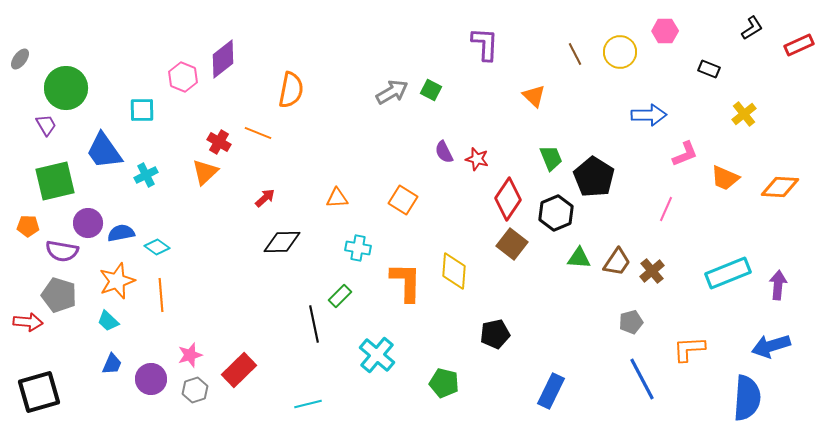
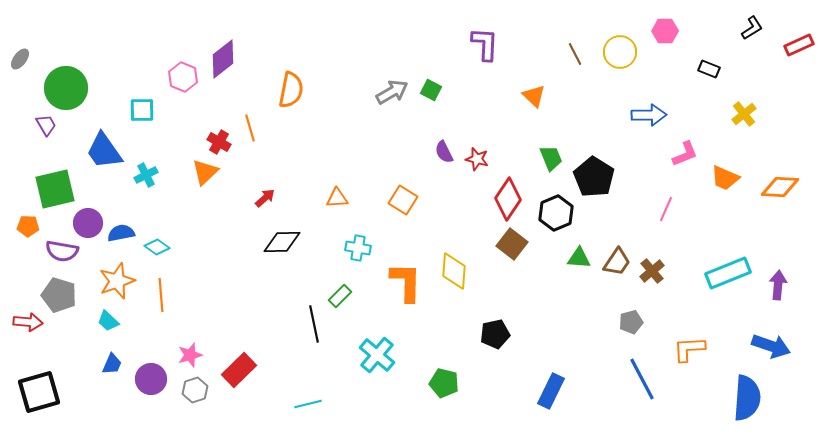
orange line at (258, 133): moved 8 px left, 5 px up; rotated 52 degrees clockwise
green square at (55, 181): moved 8 px down
blue arrow at (771, 346): rotated 144 degrees counterclockwise
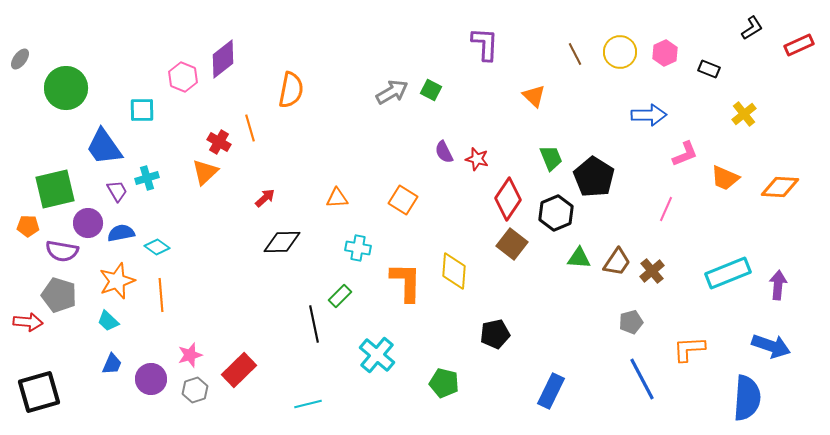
pink hexagon at (665, 31): moved 22 px down; rotated 25 degrees counterclockwise
purple trapezoid at (46, 125): moved 71 px right, 66 px down
blue trapezoid at (104, 151): moved 4 px up
cyan cross at (146, 175): moved 1 px right, 3 px down; rotated 10 degrees clockwise
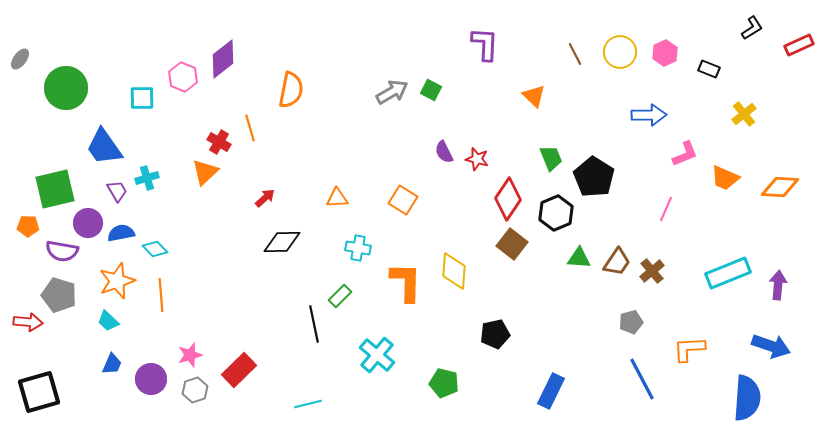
cyan square at (142, 110): moved 12 px up
cyan diamond at (157, 247): moved 2 px left, 2 px down; rotated 10 degrees clockwise
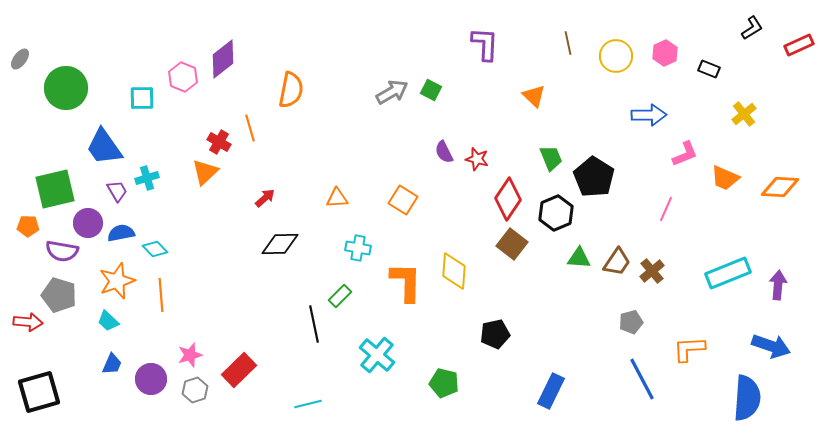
yellow circle at (620, 52): moved 4 px left, 4 px down
brown line at (575, 54): moved 7 px left, 11 px up; rotated 15 degrees clockwise
black diamond at (282, 242): moved 2 px left, 2 px down
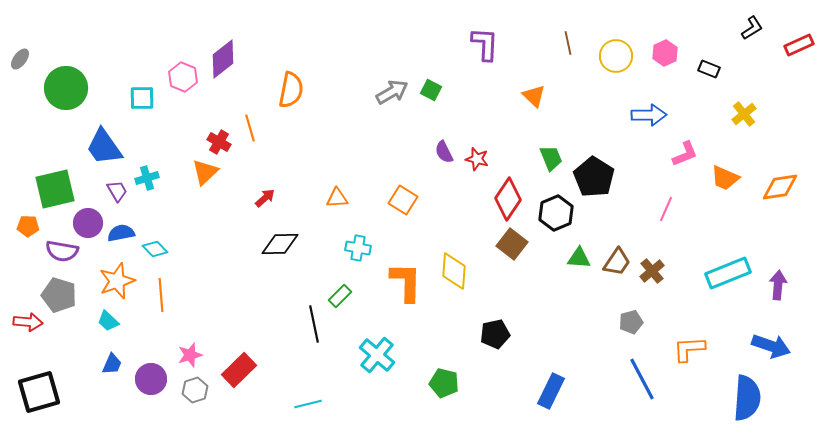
orange diamond at (780, 187): rotated 12 degrees counterclockwise
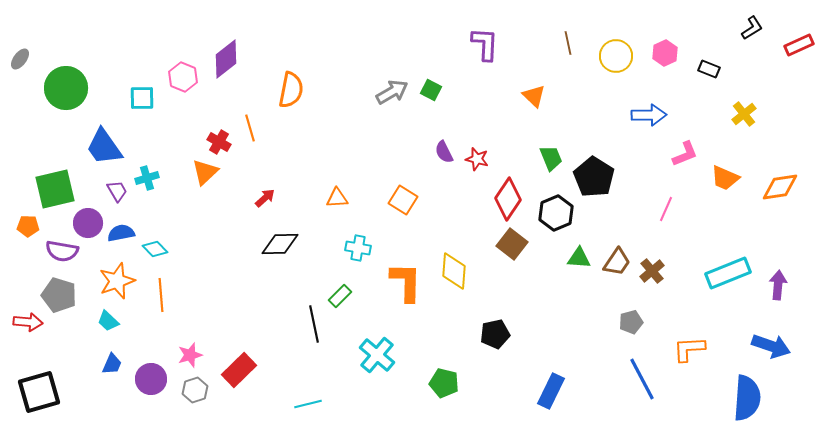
purple diamond at (223, 59): moved 3 px right
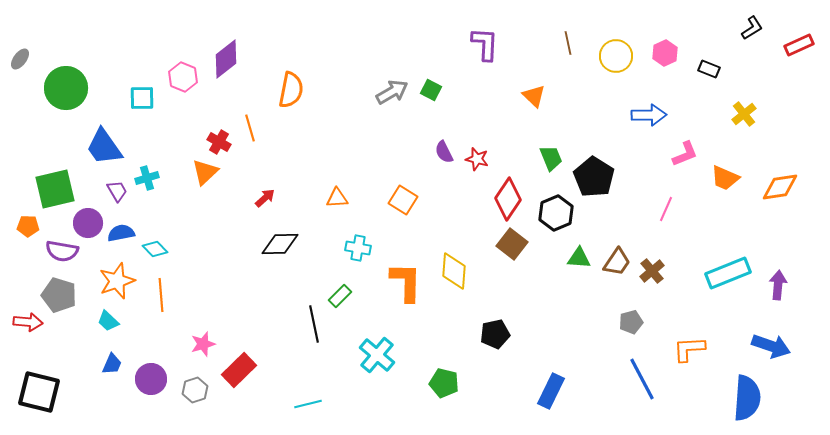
pink star at (190, 355): moved 13 px right, 11 px up
black square at (39, 392): rotated 30 degrees clockwise
